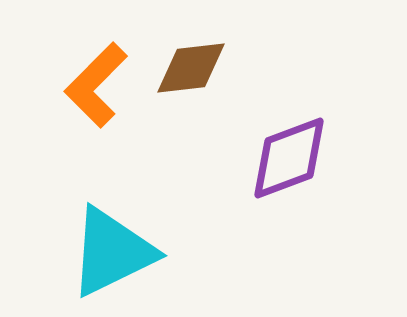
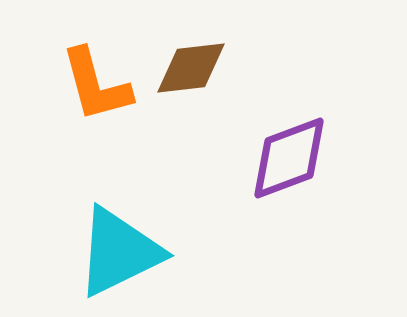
orange L-shape: rotated 60 degrees counterclockwise
cyan triangle: moved 7 px right
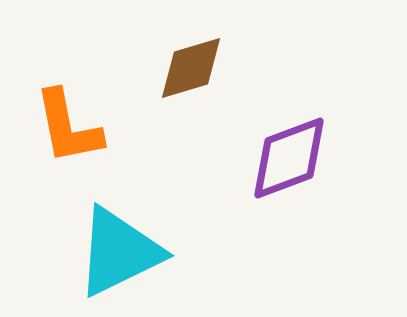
brown diamond: rotated 10 degrees counterclockwise
orange L-shape: moved 28 px left, 42 px down; rotated 4 degrees clockwise
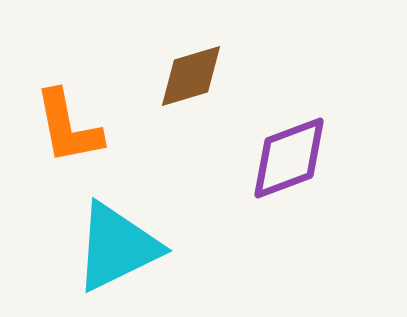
brown diamond: moved 8 px down
cyan triangle: moved 2 px left, 5 px up
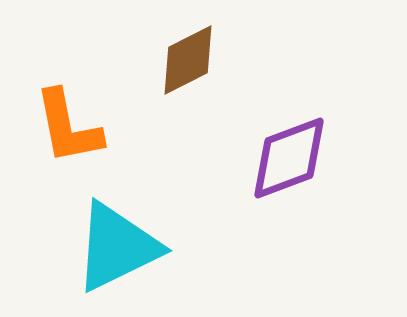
brown diamond: moved 3 px left, 16 px up; rotated 10 degrees counterclockwise
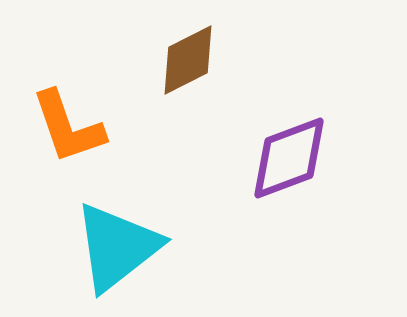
orange L-shape: rotated 8 degrees counterclockwise
cyan triangle: rotated 12 degrees counterclockwise
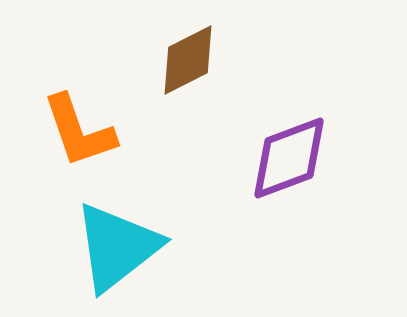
orange L-shape: moved 11 px right, 4 px down
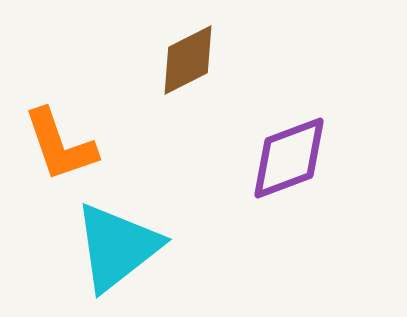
orange L-shape: moved 19 px left, 14 px down
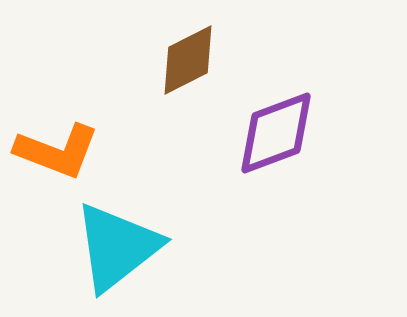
orange L-shape: moved 3 px left, 6 px down; rotated 50 degrees counterclockwise
purple diamond: moved 13 px left, 25 px up
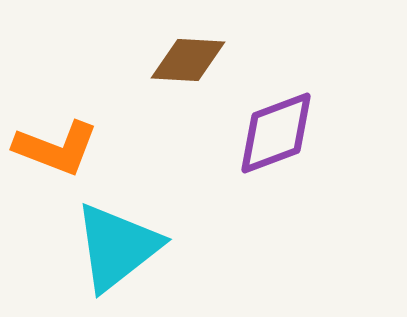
brown diamond: rotated 30 degrees clockwise
orange L-shape: moved 1 px left, 3 px up
